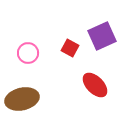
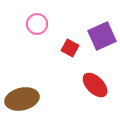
pink circle: moved 9 px right, 29 px up
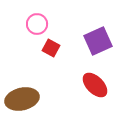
purple square: moved 4 px left, 5 px down
red square: moved 19 px left
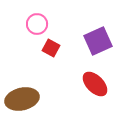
red ellipse: moved 1 px up
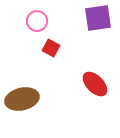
pink circle: moved 3 px up
purple square: moved 23 px up; rotated 16 degrees clockwise
